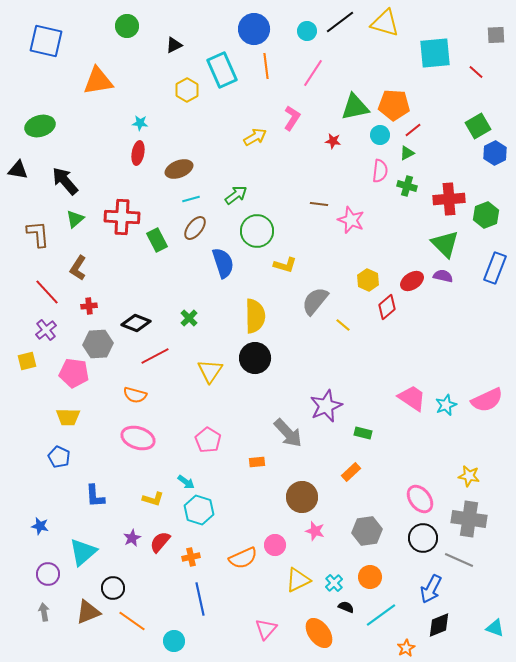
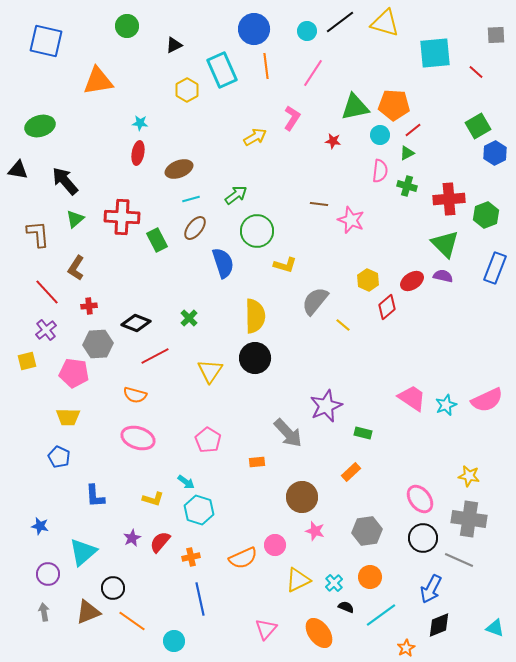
brown L-shape at (78, 268): moved 2 px left
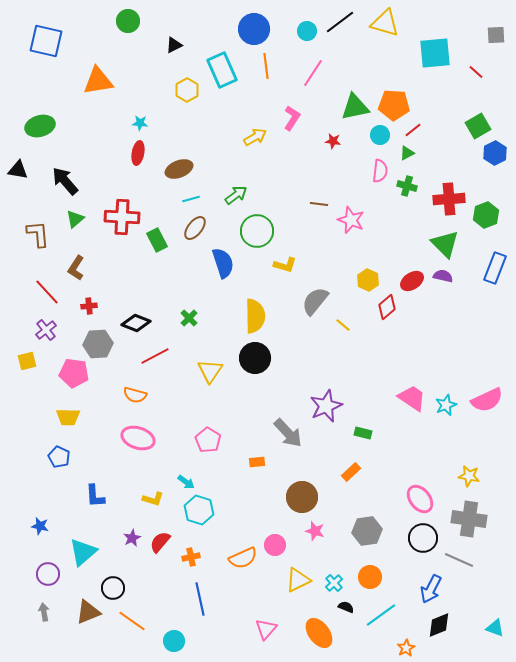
green circle at (127, 26): moved 1 px right, 5 px up
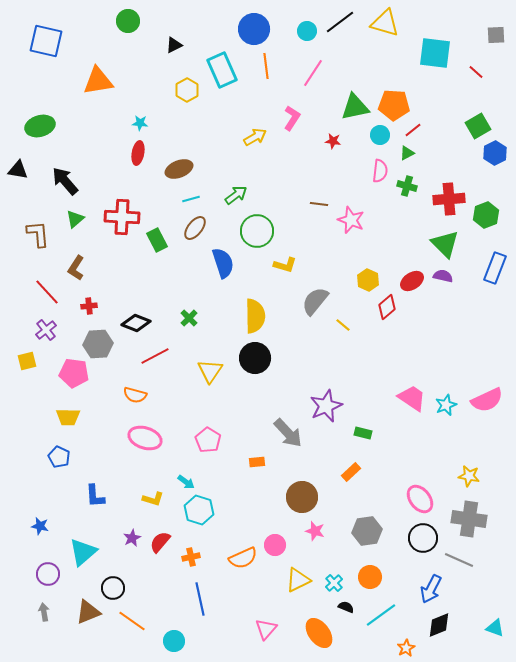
cyan square at (435, 53): rotated 12 degrees clockwise
pink ellipse at (138, 438): moved 7 px right
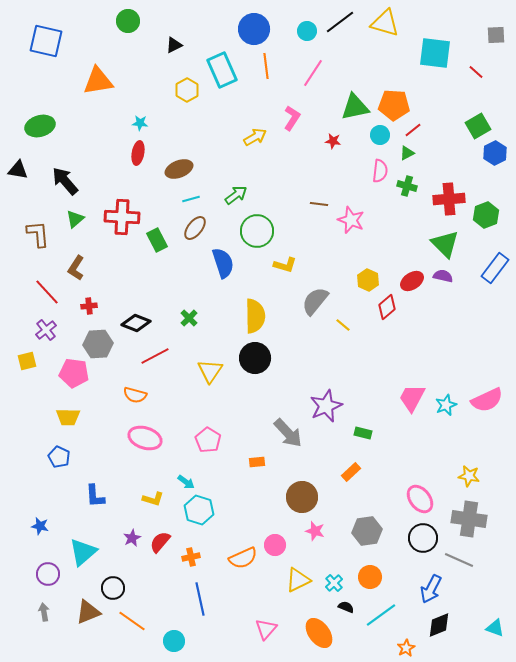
blue rectangle at (495, 268): rotated 16 degrees clockwise
pink trapezoid at (412, 398): rotated 96 degrees counterclockwise
